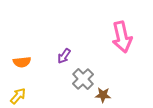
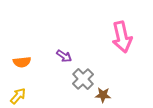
purple arrow: rotated 91 degrees counterclockwise
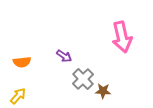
brown star: moved 4 px up
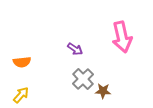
purple arrow: moved 11 px right, 7 px up
yellow arrow: moved 3 px right, 1 px up
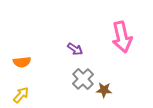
brown star: moved 1 px right, 1 px up
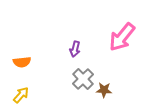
pink arrow: rotated 52 degrees clockwise
purple arrow: rotated 70 degrees clockwise
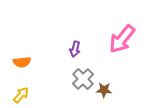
pink arrow: moved 2 px down
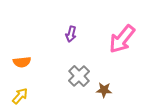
purple arrow: moved 4 px left, 15 px up
gray cross: moved 4 px left, 3 px up
yellow arrow: moved 1 px left, 1 px down
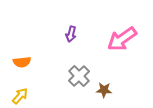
pink arrow: rotated 16 degrees clockwise
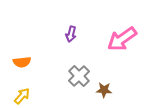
yellow arrow: moved 2 px right
